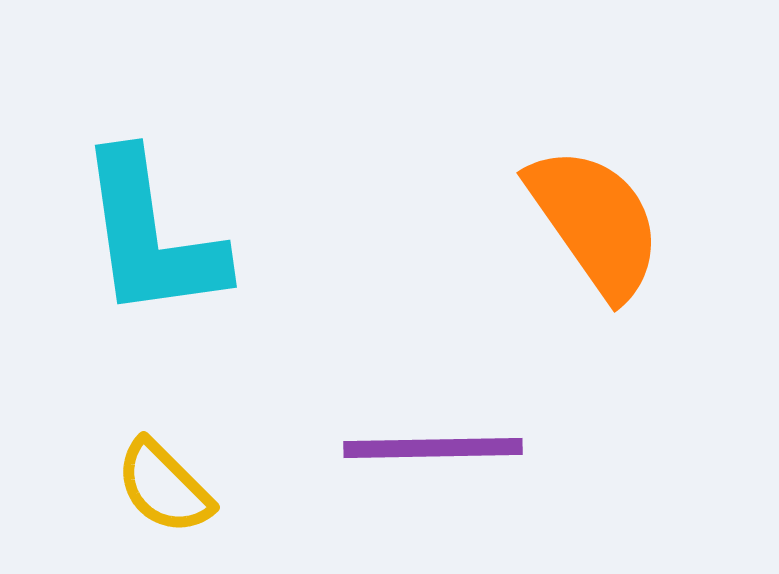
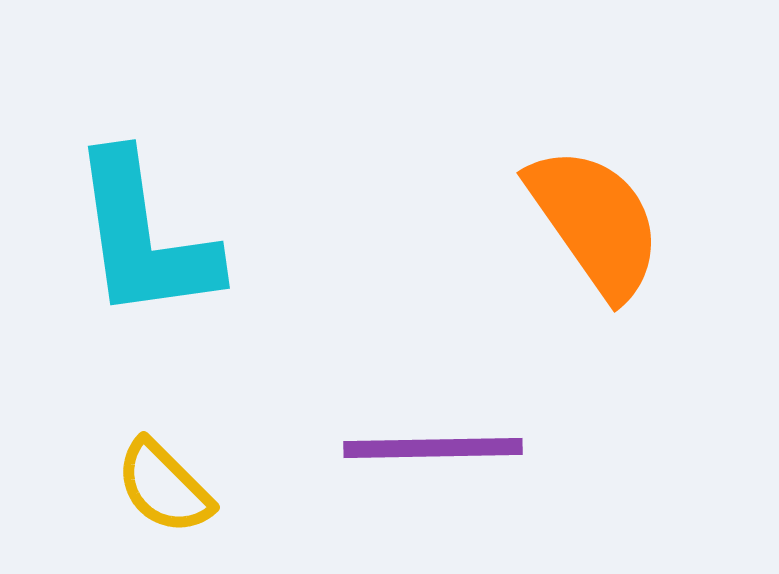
cyan L-shape: moved 7 px left, 1 px down
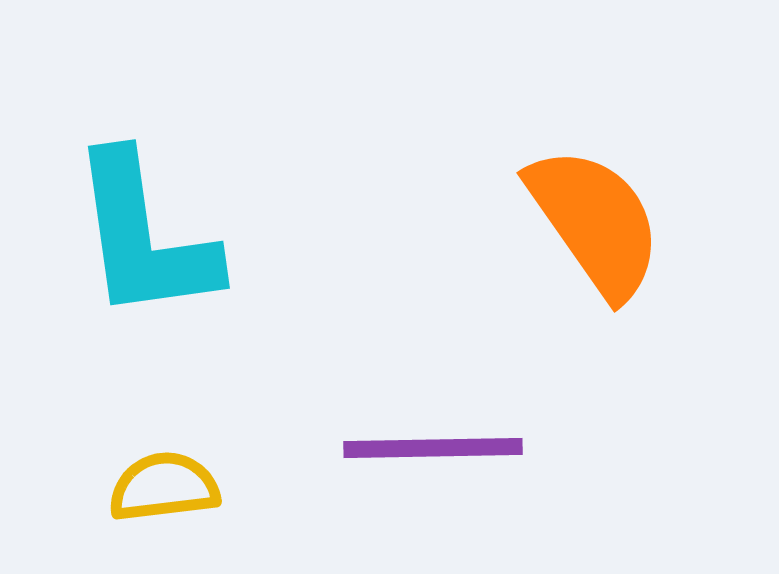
yellow semicircle: rotated 128 degrees clockwise
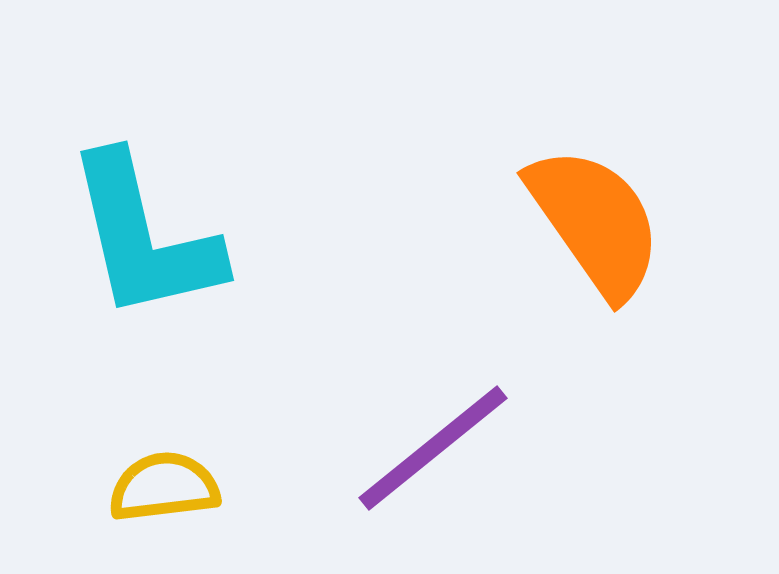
cyan L-shape: rotated 5 degrees counterclockwise
purple line: rotated 38 degrees counterclockwise
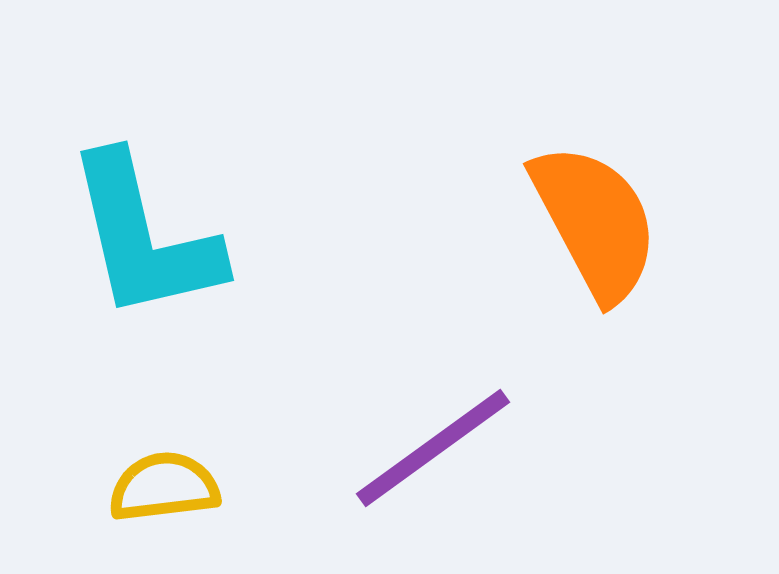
orange semicircle: rotated 7 degrees clockwise
purple line: rotated 3 degrees clockwise
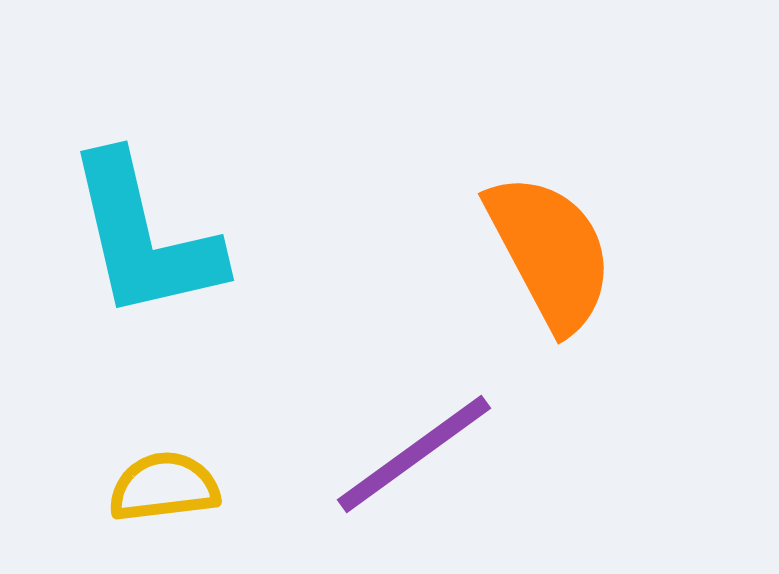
orange semicircle: moved 45 px left, 30 px down
purple line: moved 19 px left, 6 px down
